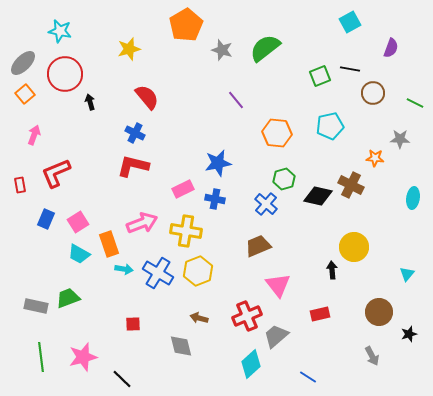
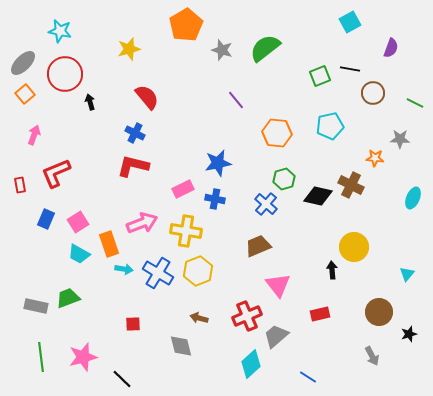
cyan ellipse at (413, 198): rotated 15 degrees clockwise
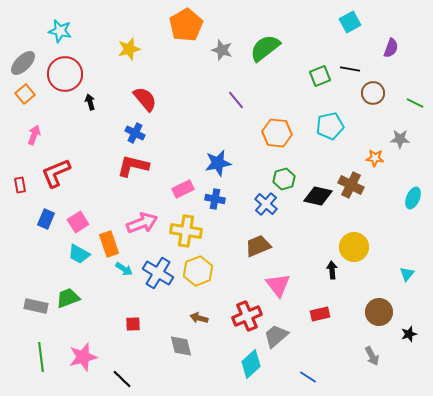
red semicircle at (147, 97): moved 2 px left, 2 px down
cyan arrow at (124, 269): rotated 24 degrees clockwise
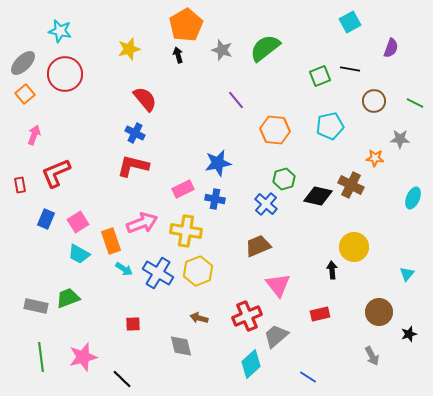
brown circle at (373, 93): moved 1 px right, 8 px down
black arrow at (90, 102): moved 88 px right, 47 px up
orange hexagon at (277, 133): moved 2 px left, 3 px up
orange rectangle at (109, 244): moved 2 px right, 3 px up
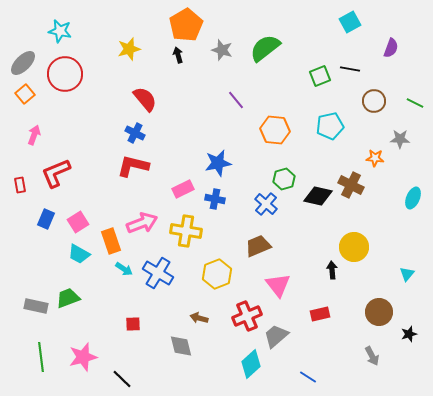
yellow hexagon at (198, 271): moved 19 px right, 3 px down
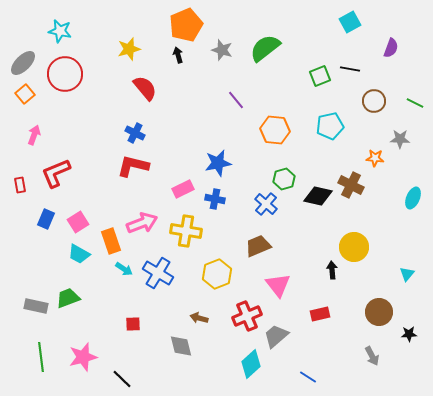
orange pentagon at (186, 25): rotated 8 degrees clockwise
red semicircle at (145, 99): moved 11 px up
black star at (409, 334): rotated 14 degrees clockwise
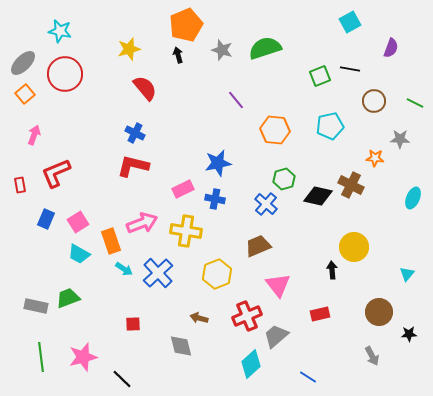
green semicircle at (265, 48): rotated 20 degrees clockwise
blue cross at (158, 273): rotated 16 degrees clockwise
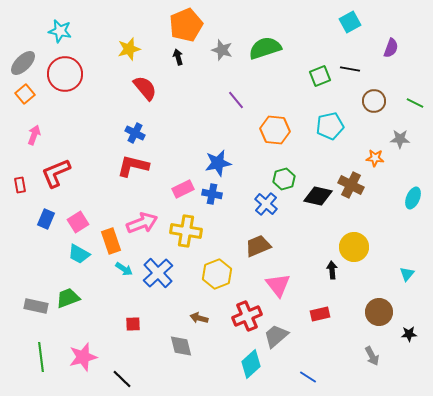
black arrow at (178, 55): moved 2 px down
blue cross at (215, 199): moved 3 px left, 5 px up
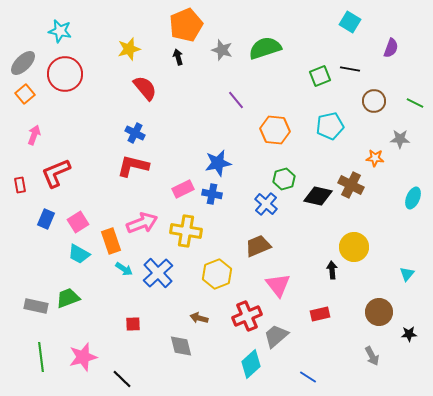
cyan square at (350, 22): rotated 30 degrees counterclockwise
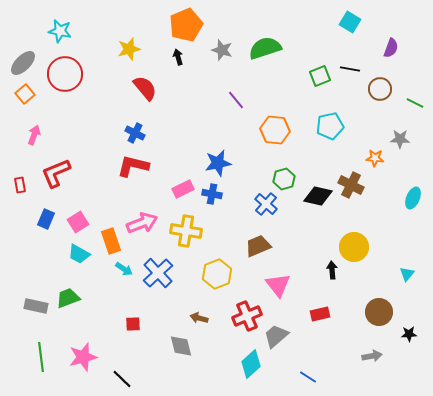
brown circle at (374, 101): moved 6 px right, 12 px up
gray arrow at (372, 356): rotated 72 degrees counterclockwise
